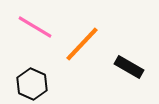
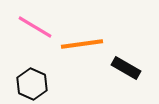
orange line: rotated 39 degrees clockwise
black rectangle: moved 3 px left, 1 px down
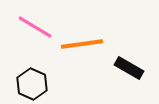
black rectangle: moved 3 px right
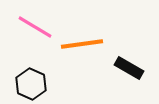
black hexagon: moved 1 px left
